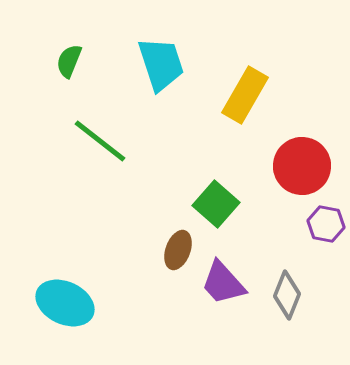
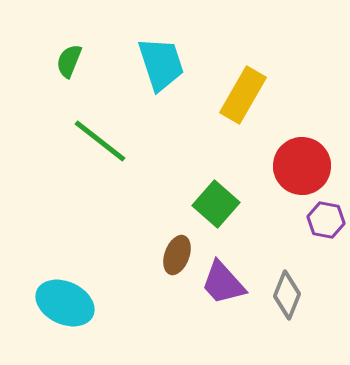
yellow rectangle: moved 2 px left
purple hexagon: moved 4 px up
brown ellipse: moved 1 px left, 5 px down
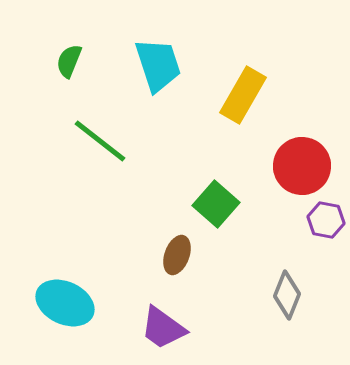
cyan trapezoid: moved 3 px left, 1 px down
purple trapezoid: moved 60 px left, 45 px down; rotated 12 degrees counterclockwise
